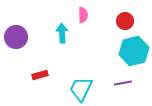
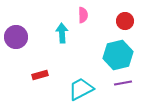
cyan hexagon: moved 16 px left, 4 px down
cyan trapezoid: rotated 36 degrees clockwise
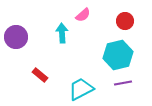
pink semicircle: rotated 49 degrees clockwise
red rectangle: rotated 56 degrees clockwise
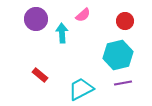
purple circle: moved 20 px right, 18 px up
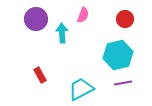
pink semicircle: rotated 28 degrees counterclockwise
red circle: moved 2 px up
red rectangle: rotated 21 degrees clockwise
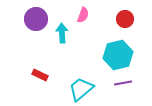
red rectangle: rotated 35 degrees counterclockwise
cyan trapezoid: rotated 12 degrees counterclockwise
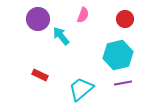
purple circle: moved 2 px right
cyan arrow: moved 1 px left, 3 px down; rotated 36 degrees counterclockwise
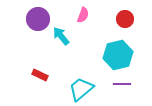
purple line: moved 1 px left, 1 px down; rotated 12 degrees clockwise
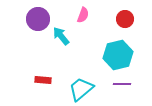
red rectangle: moved 3 px right, 5 px down; rotated 21 degrees counterclockwise
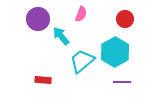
pink semicircle: moved 2 px left, 1 px up
cyan hexagon: moved 3 px left, 3 px up; rotated 16 degrees counterclockwise
purple line: moved 2 px up
cyan trapezoid: moved 1 px right, 28 px up
